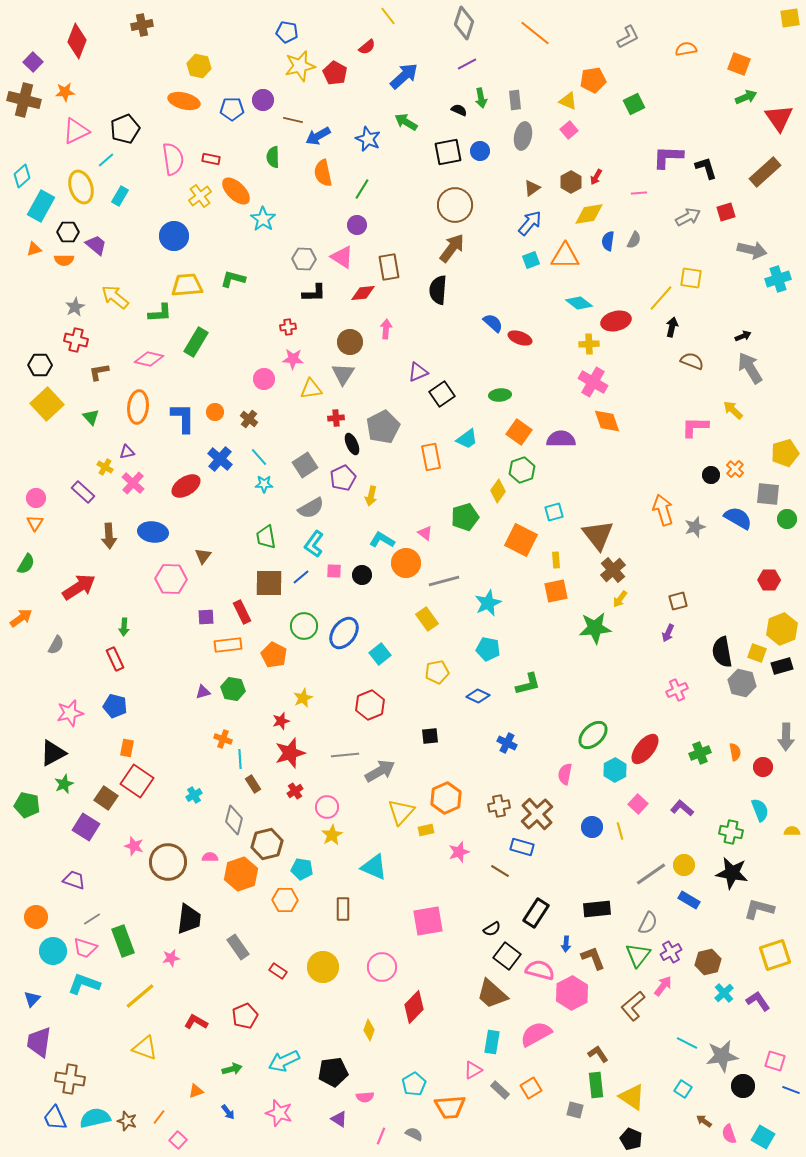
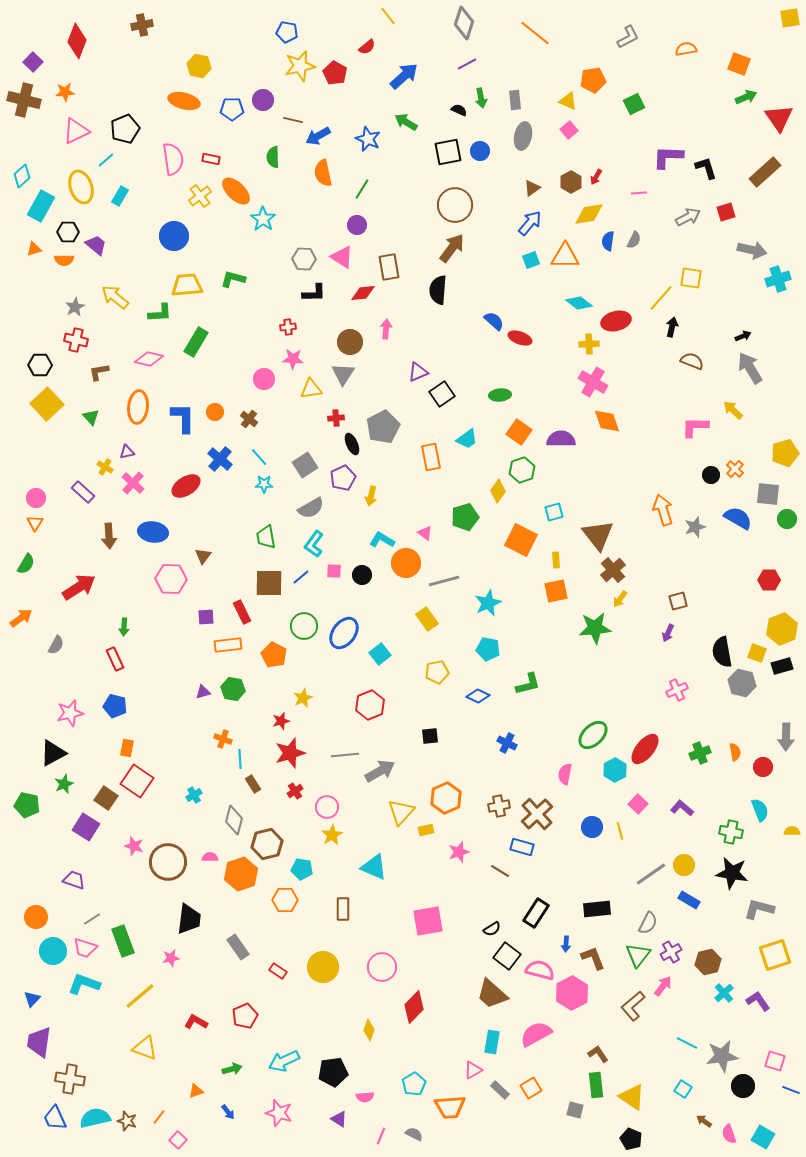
blue semicircle at (493, 323): moved 1 px right, 2 px up
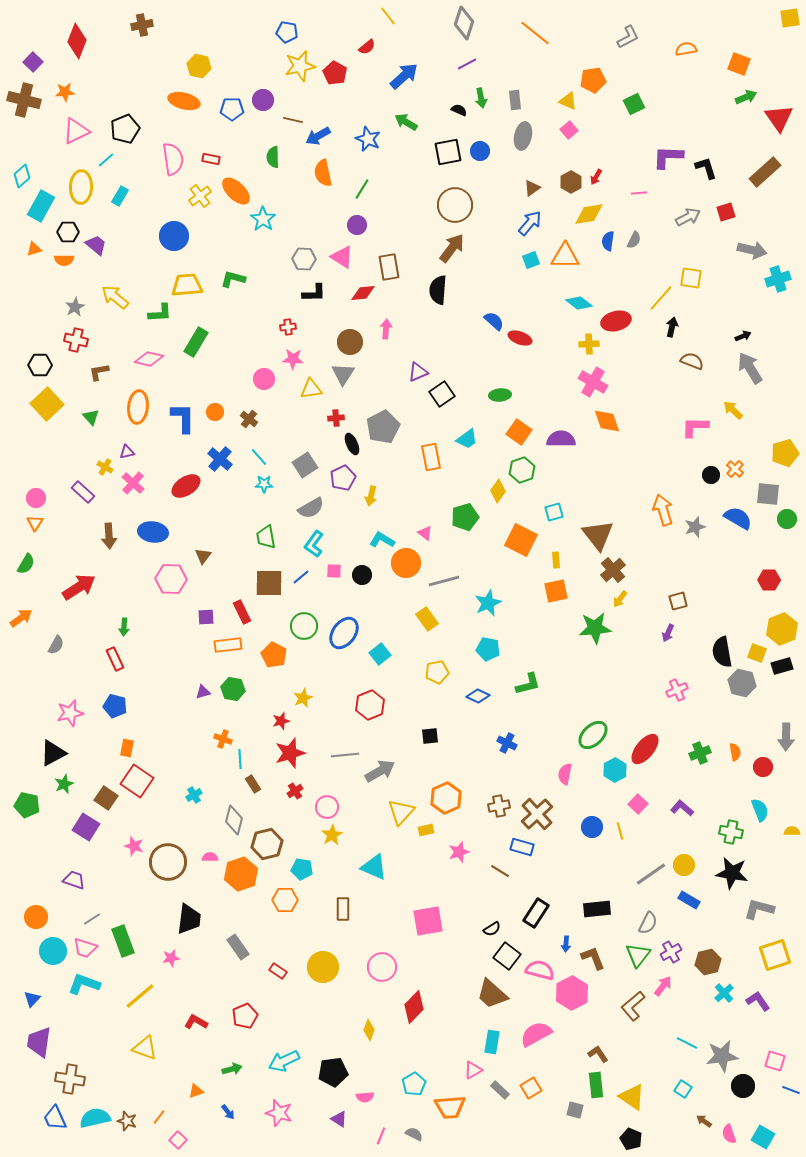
yellow ellipse at (81, 187): rotated 20 degrees clockwise
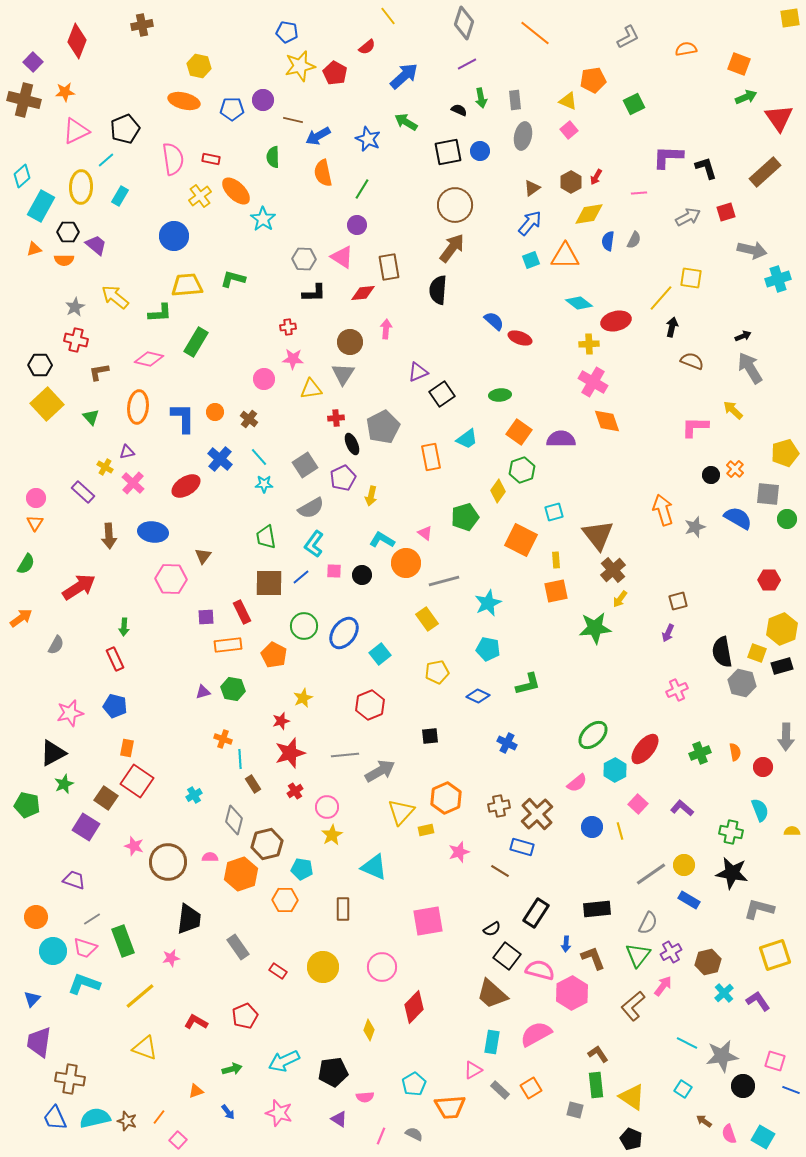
pink semicircle at (565, 774): moved 12 px right, 9 px down; rotated 140 degrees counterclockwise
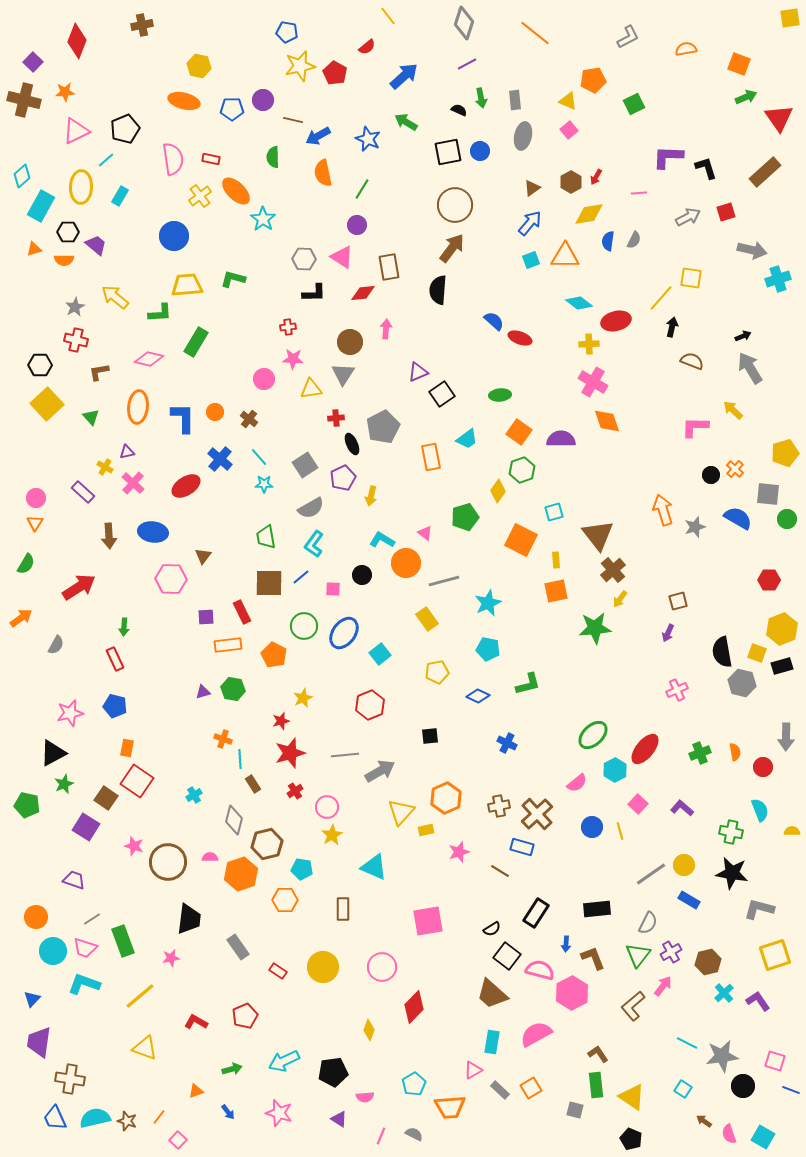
pink square at (334, 571): moved 1 px left, 18 px down
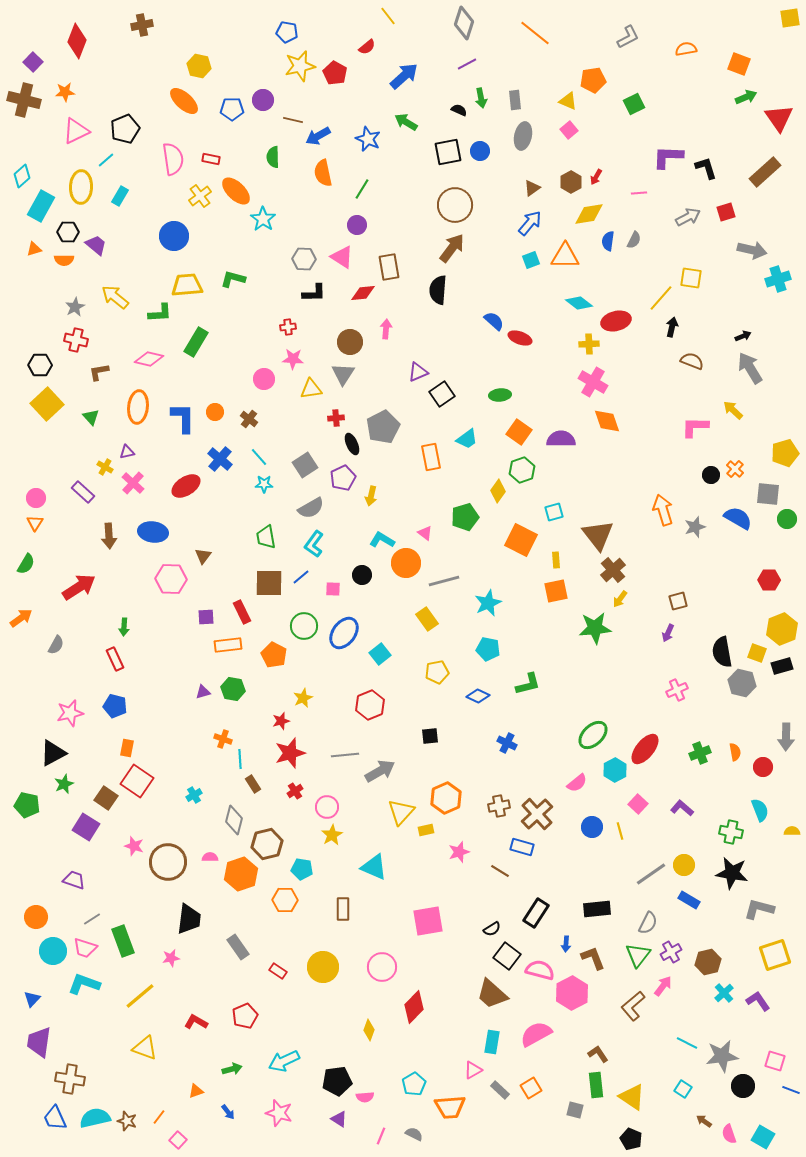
orange ellipse at (184, 101): rotated 28 degrees clockwise
black pentagon at (333, 1072): moved 4 px right, 9 px down
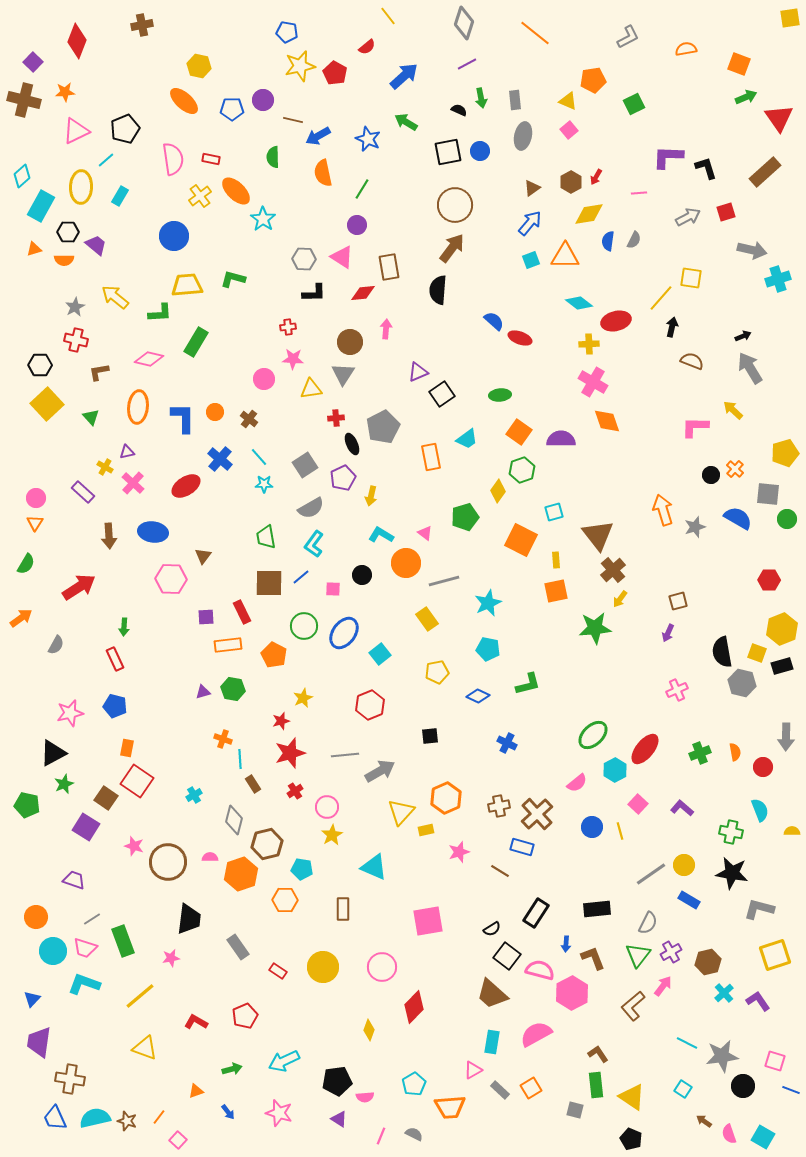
cyan L-shape at (382, 540): moved 1 px left, 5 px up
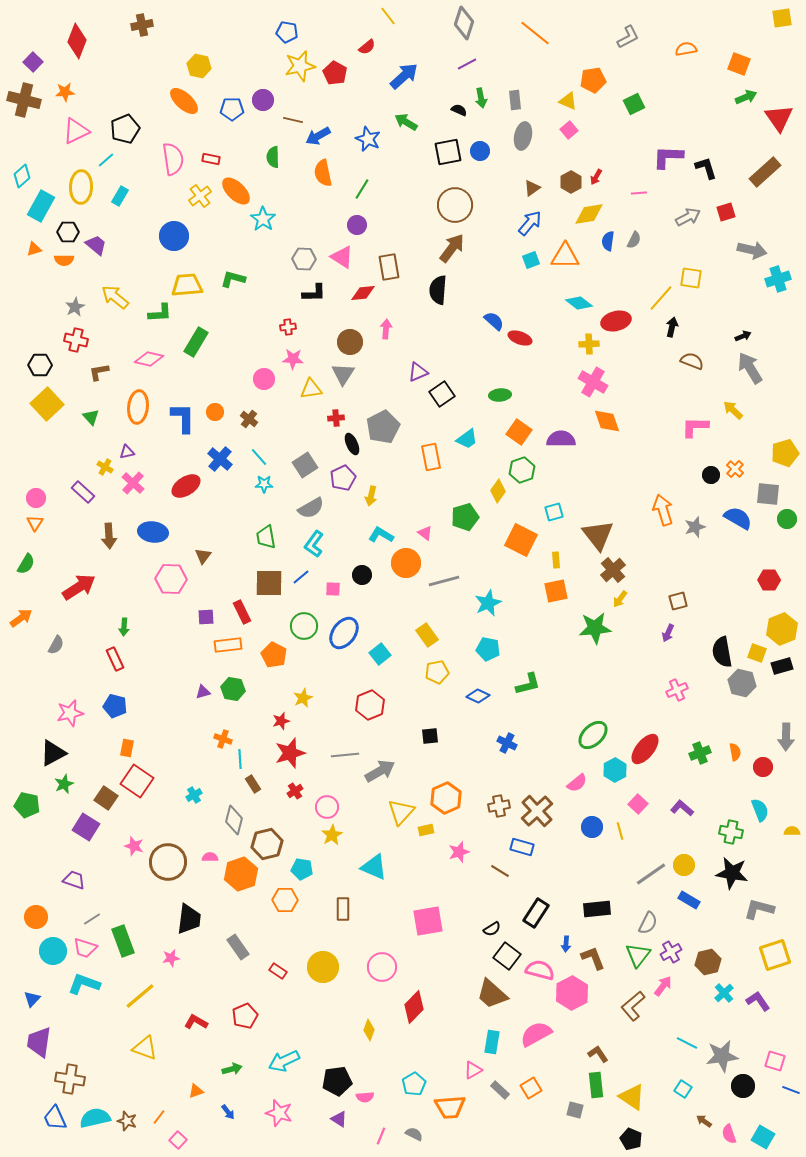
yellow square at (790, 18): moved 8 px left
yellow rectangle at (427, 619): moved 16 px down
brown cross at (537, 814): moved 3 px up
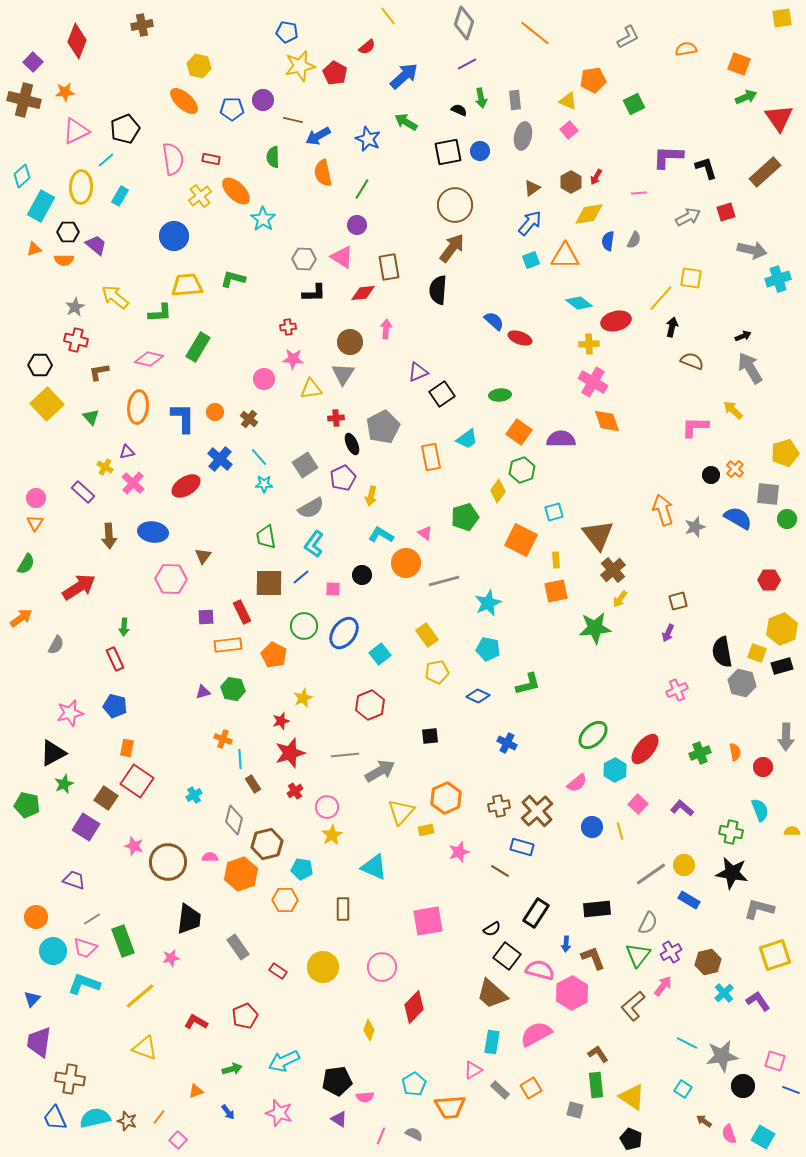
green rectangle at (196, 342): moved 2 px right, 5 px down
